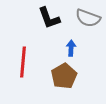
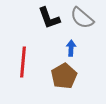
gray semicircle: moved 6 px left; rotated 20 degrees clockwise
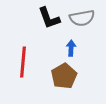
gray semicircle: rotated 50 degrees counterclockwise
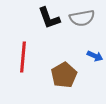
blue arrow: moved 24 px right, 8 px down; rotated 112 degrees clockwise
red line: moved 5 px up
brown pentagon: moved 1 px up
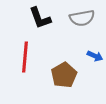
black L-shape: moved 9 px left
red line: moved 2 px right
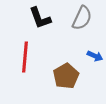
gray semicircle: rotated 55 degrees counterclockwise
brown pentagon: moved 2 px right, 1 px down
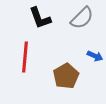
gray semicircle: rotated 20 degrees clockwise
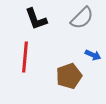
black L-shape: moved 4 px left, 1 px down
blue arrow: moved 2 px left, 1 px up
brown pentagon: moved 3 px right; rotated 10 degrees clockwise
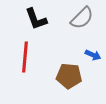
brown pentagon: rotated 25 degrees clockwise
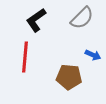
black L-shape: moved 1 px down; rotated 75 degrees clockwise
brown pentagon: moved 1 px down
